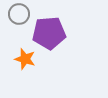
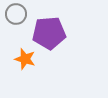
gray circle: moved 3 px left
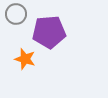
purple pentagon: moved 1 px up
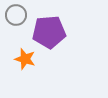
gray circle: moved 1 px down
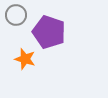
purple pentagon: rotated 24 degrees clockwise
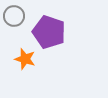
gray circle: moved 2 px left, 1 px down
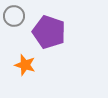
orange star: moved 6 px down
